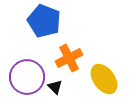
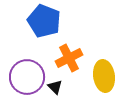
yellow ellipse: moved 3 px up; rotated 28 degrees clockwise
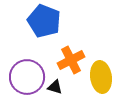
orange cross: moved 2 px right, 2 px down
yellow ellipse: moved 3 px left, 1 px down
black triangle: rotated 28 degrees counterclockwise
